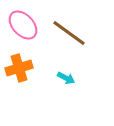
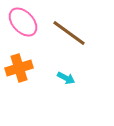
pink ellipse: moved 3 px up
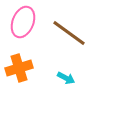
pink ellipse: rotated 64 degrees clockwise
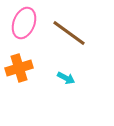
pink ellipse: moved 1 px right, 1 px down
